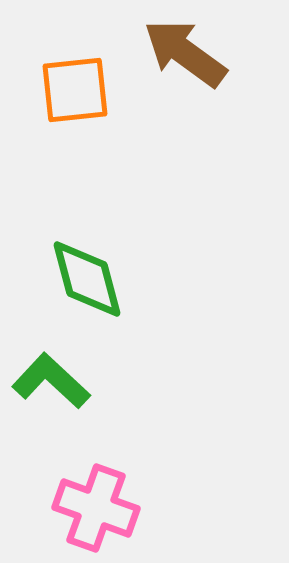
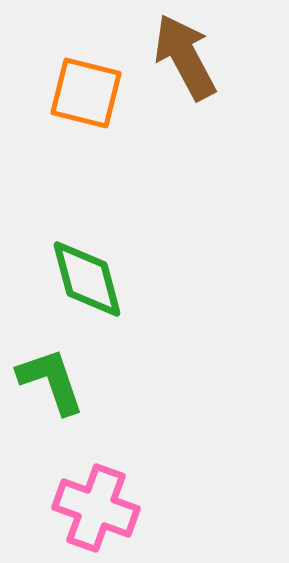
brown arrow: moved 4 px down; rotated 26 degrees clockwise
orange square: moved 11 px right, 3 px down; rotated 20 degrees clockwise
green L-shape: rotated 28 degrees clockwise
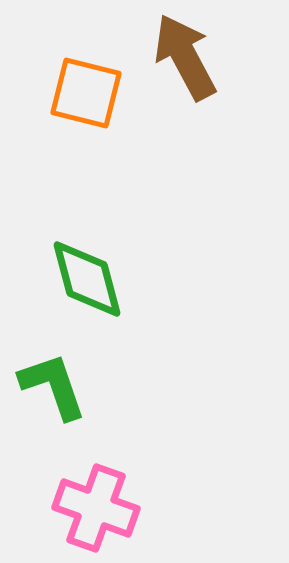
green L-shape: moved 2 px right, 5 px down
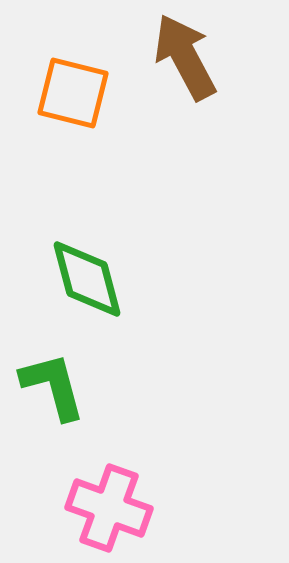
orange square: moved 13 px left
green L-shape: rotated 4 degrees clockwise
pink cross: moved 13 px right
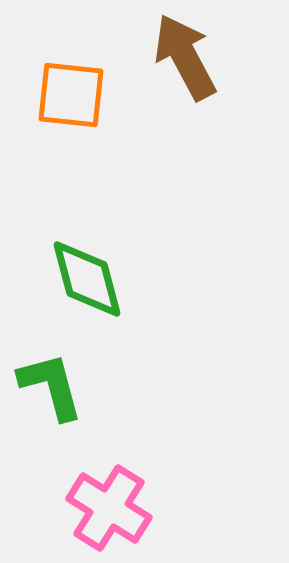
orange square: moved 2 px left, 2 px down; rotated 8 degrees counterclockwise
green L-shape: moved 2 px left
pink cross: rotated 12 degrees clockwise
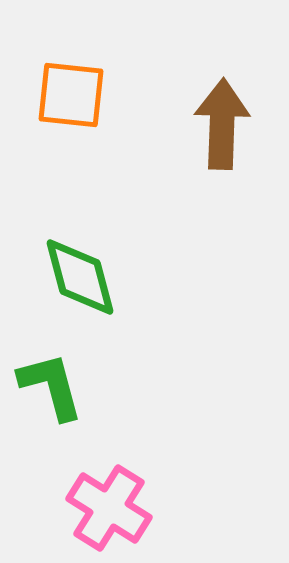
brown arrow: moved 37 px right, 67 px down; rotated 30 degrees clockwise
green diamond: moved 7 px left, 2 px up
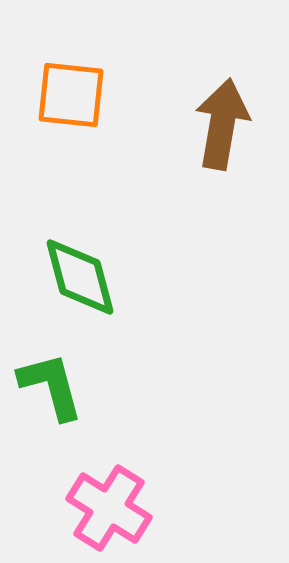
brown arrow: rotated 8 degrees clockwise
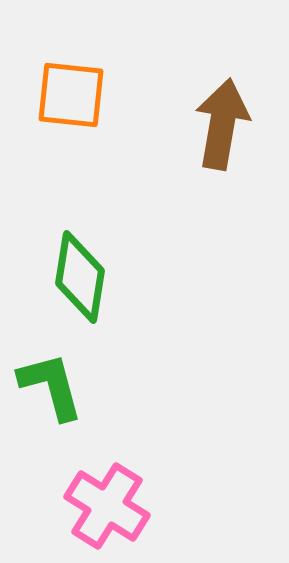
green diamond: rotated 24 degrees clockwise
pink cross: moved 2 px left, 2 px up
